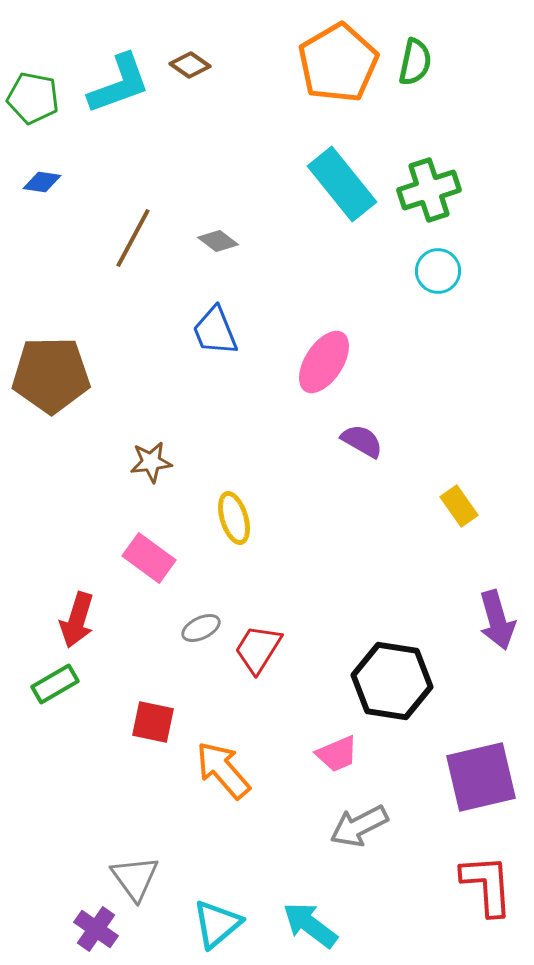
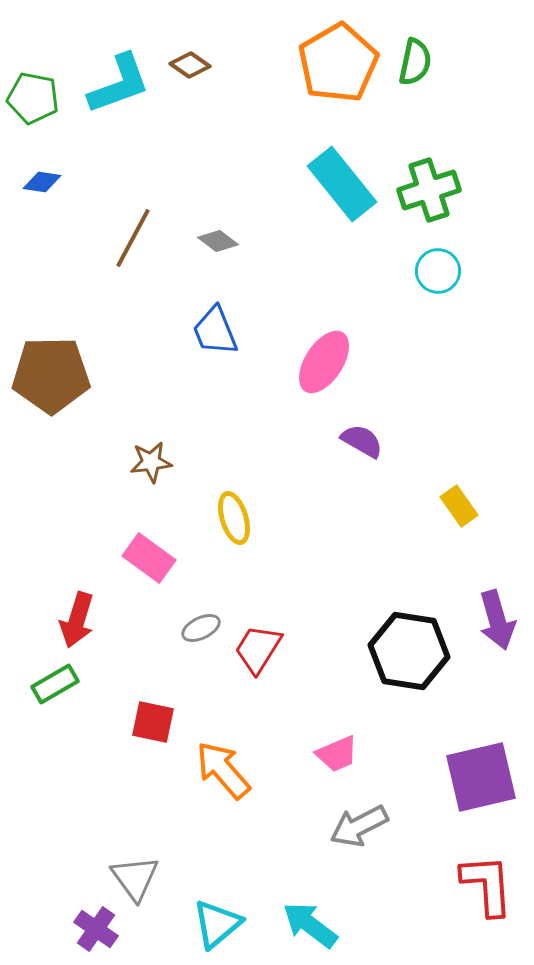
black hexagon: moved 17 px right, 30 px up
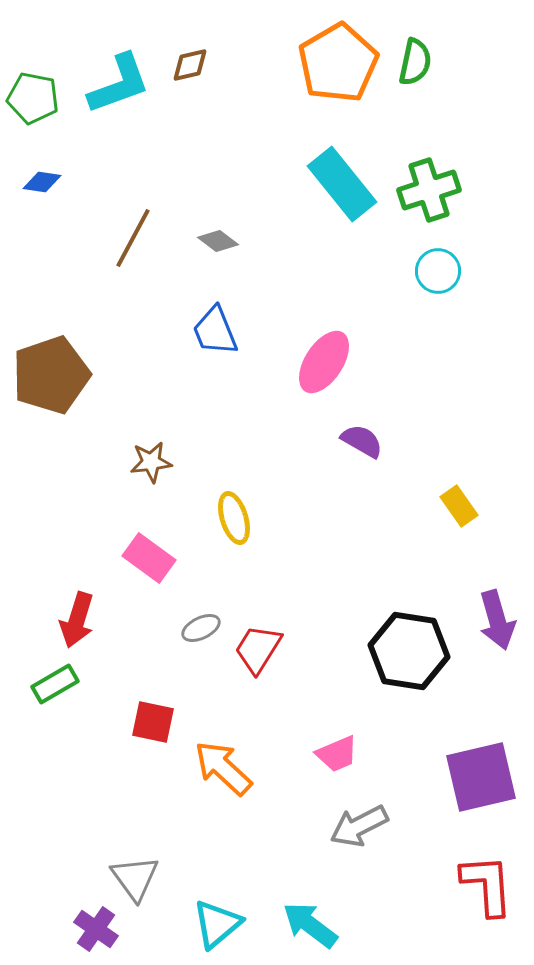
brown diamond: rotated 48 degrees counterclockwise
brown pentagon: rotated 18 degrees counterclockwise
orange arrow: moved 2 px up; rotated 6 degrees counterclockwise
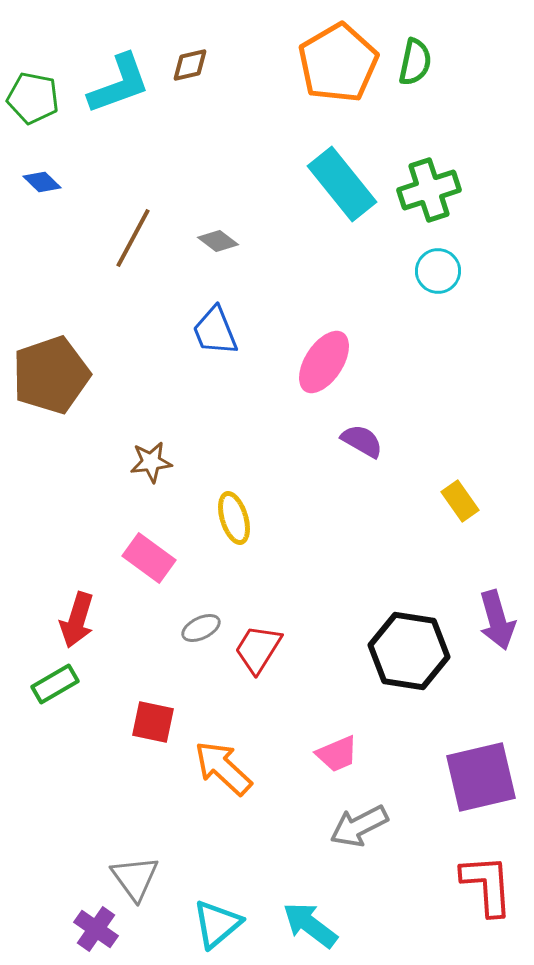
blue diamond: rotated 36 degrees clockwise
yellow rectangle: moved 1 px right, 5 px up
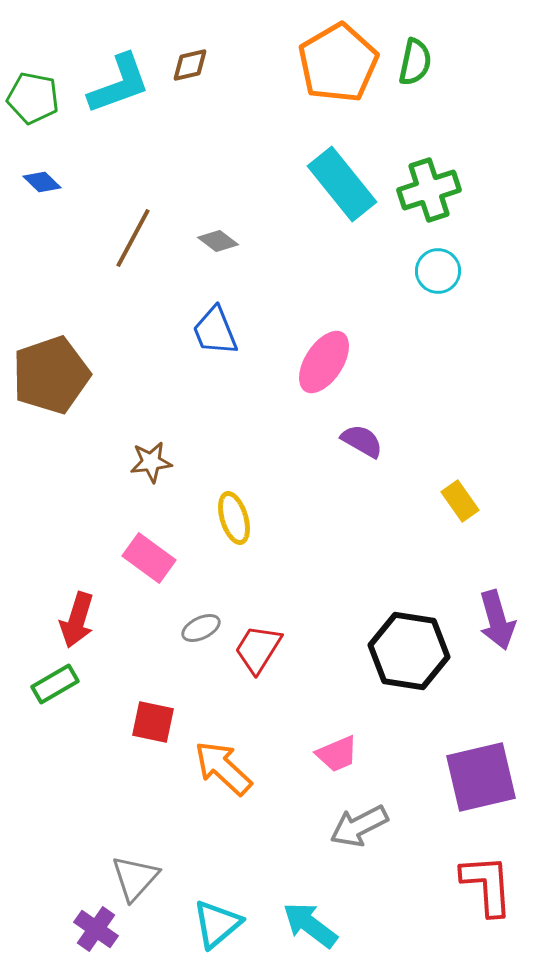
gray triangle: rotated 18 degrees clockwise
